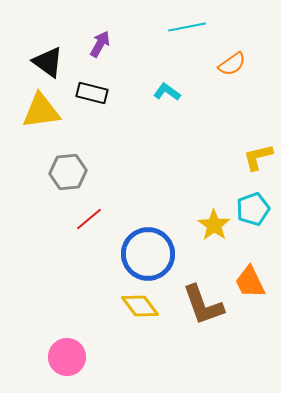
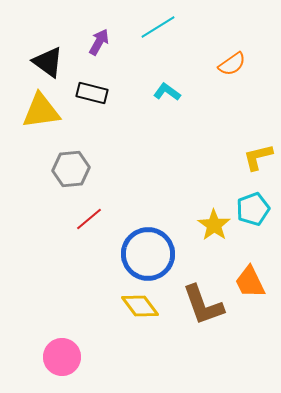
cyan line: moved 29 px left; rotated 21 degrees counterclockwise
purple arrow: moved 1 px left, 2 px up
gray hexagon: moved 3 px right, 3 px up
pink circle: moved 5 px left
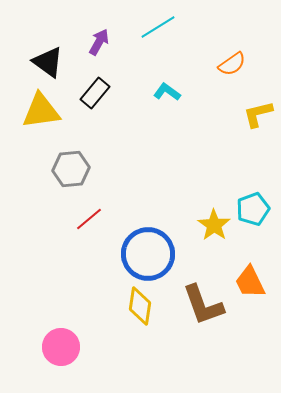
black rectangle: moved 3 px right; rotated 64 degrees counterclockwise
yellow L-shape: moved 43 px up
yellow diamond: rotated 45 degrees clockwise
pink circle: moved 1 px left, 10 px up
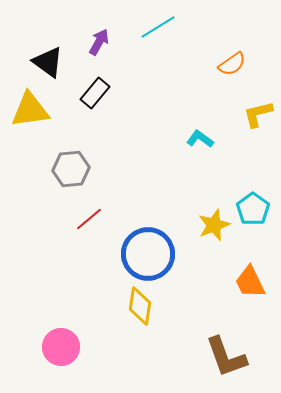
cyan L-shape: moved 33 px right, 47 px down
yellow triangle: moved 11 px left, 1 px up
cyan pentagon: rotated 16 degrees counterclockwise
yellow star: rotated 16 degrees clockwise
brown L-shape: moved 23 px right, 52 px down
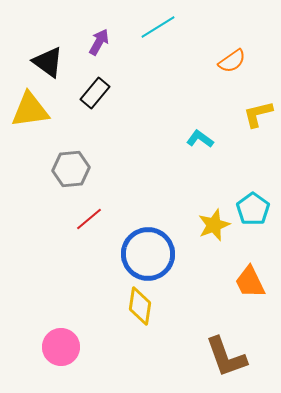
orange semicircle: moved 3 px up
